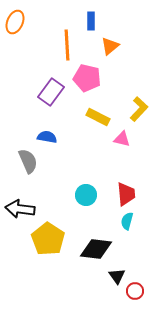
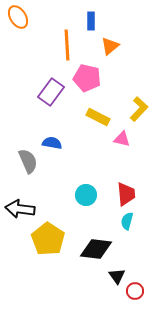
orange ellipse: moved 3 px right, 5 px up; rotated 55 degrees counterclockwise
blue semicircle: moved 5 px right, 6 px down
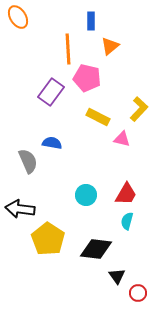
orange line: moved 1 px right, 4 px down
red trapezoid: rotated 35 degrees clockwise
red circle: moved 3 px right, 2 px down
